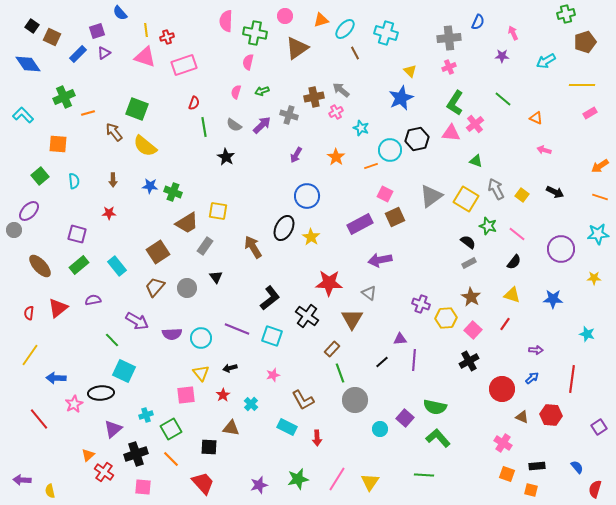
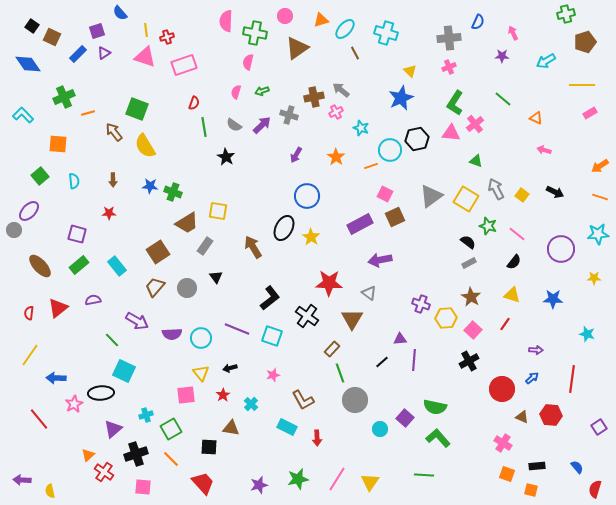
yellow semicircle at (145, 146): rotated 20 degrees clockwise
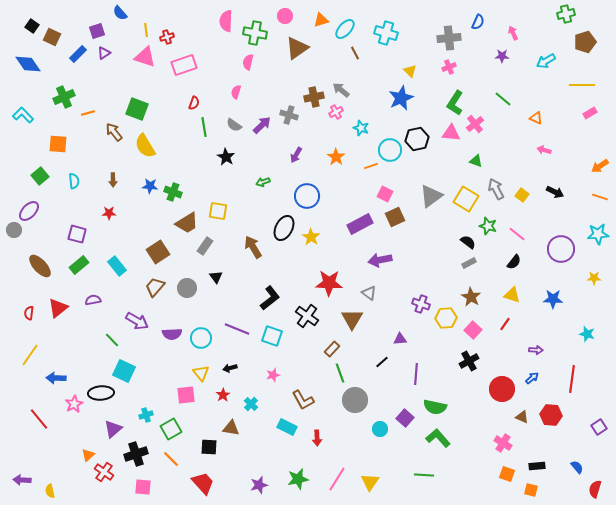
green arrow at (262, 91): moved 1 px right, 91 px down
purple line at (414, 360): moved 2 px right, 14 px down
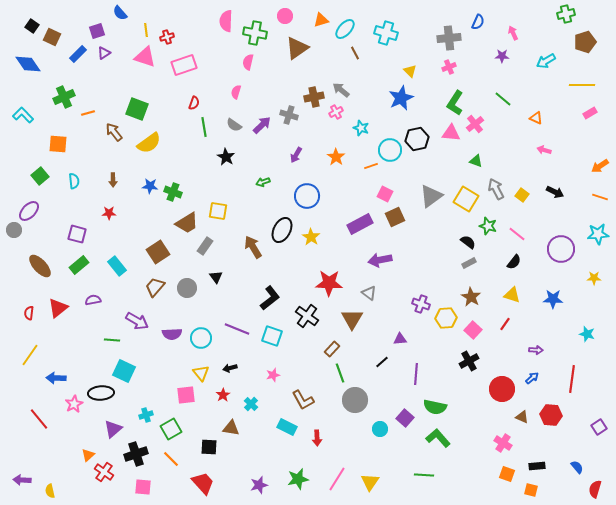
yellow semicircle at (145, 146): moved 4 px right, 3 px up; rotated 95 degrees counterclockwise
black ellipse at (284, 228): moved 2 px left, 2 px down
green line at (112, 340): rotated 42 degrees counterclockwise
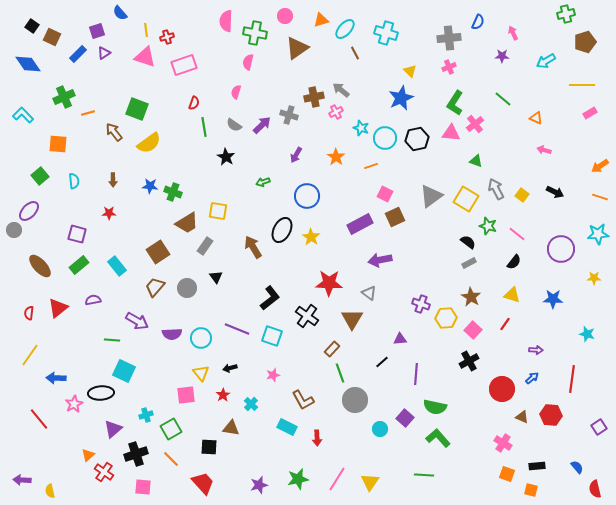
cyan circle at (390, 150): moved 5 px left, 12 px up
red semicircle at (595, 489): rotated 30 degrees counterclockwise
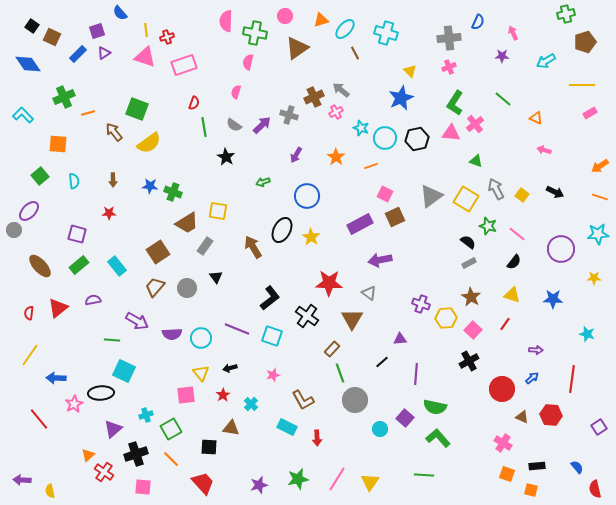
brown cross at (314, 97): rotated 12 degrees counterclockwise
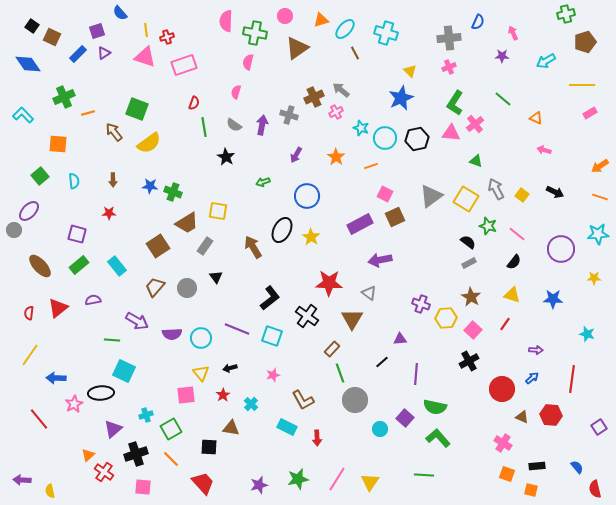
purple arrow at (262, 125): rotated 36 degrees counterclockwise
brown square at (158, 252): moved 6 px up
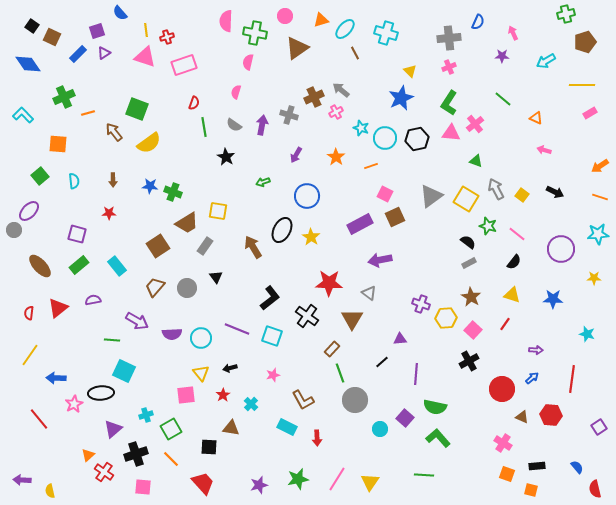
green L-shape at (455, 103): moved 6 px left
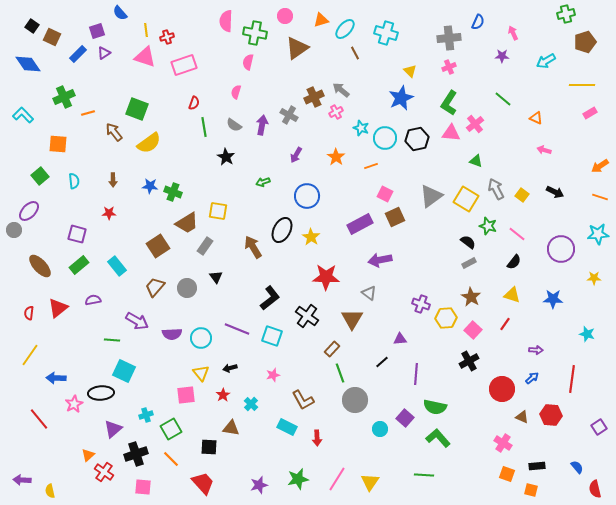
gray cross at (289, 115): rotated 12 degrees clockwise
red star at (329, 283): moved 3 px left, 6 px up
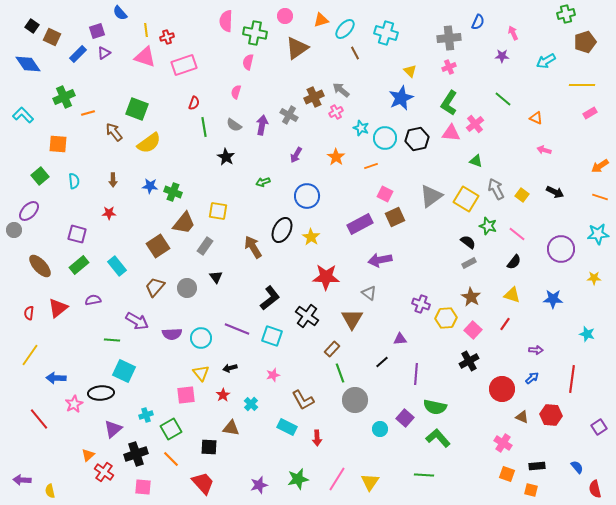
brown trapezoid at (187, 223): moved 3 px left; rotated 20 degrees counterclockwise
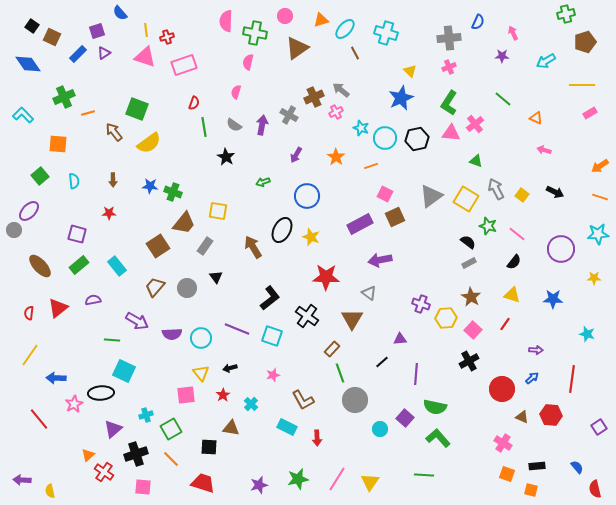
yellow star at (311, 237): rotated 12 degrees counterclockwise
red trapezoid at (203, 483): rotated 30 degrees counterclockwise
